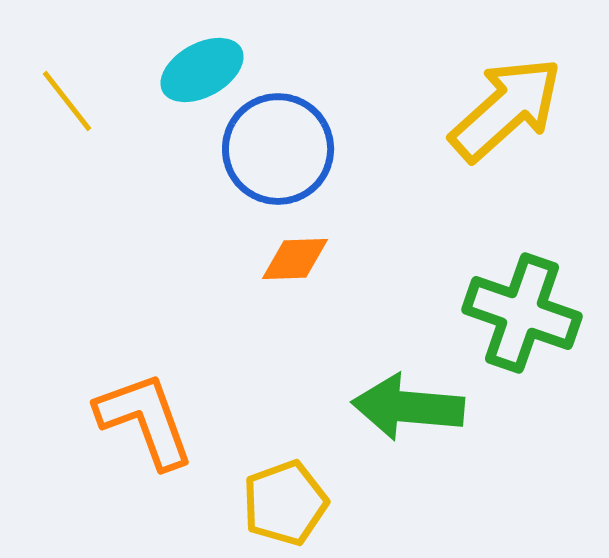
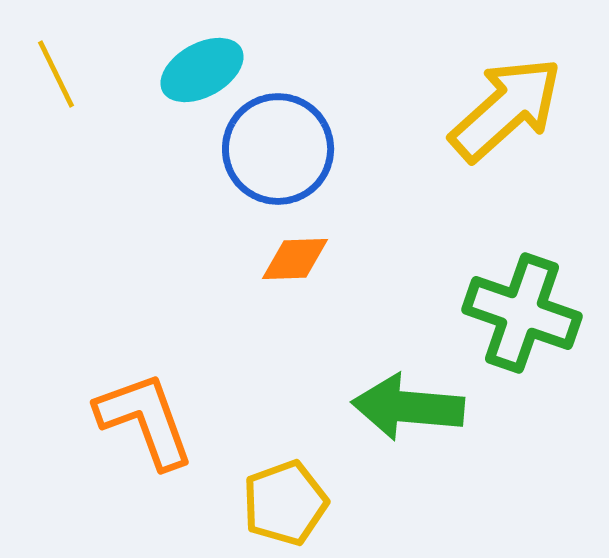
yellow line: moved 11 px left, 27 px up; rotated 12 degrees clockwise
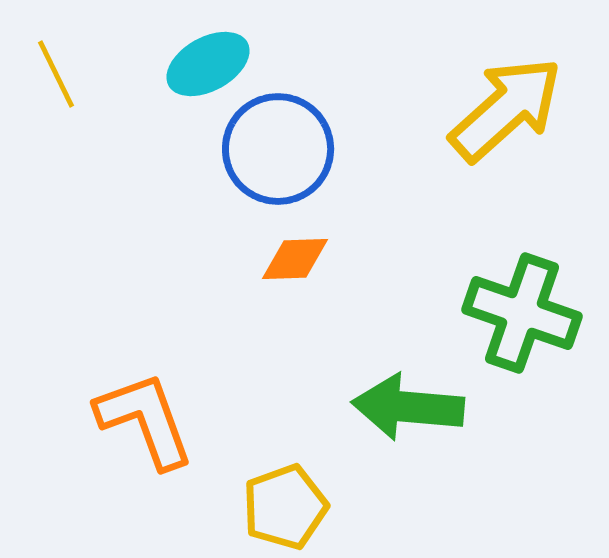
cyan ellipse: moved 6 px right, 6 px up
yellow pentagon: moved 4 px down
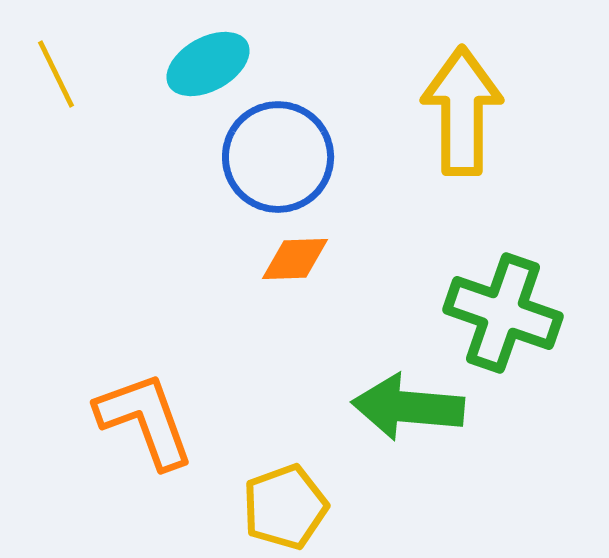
yellow arrow: moved 44 px left, 2 px down; rotated 48 degrees counterclockwise
blue circle: moved 8 px down
green cross: moved 19 px left
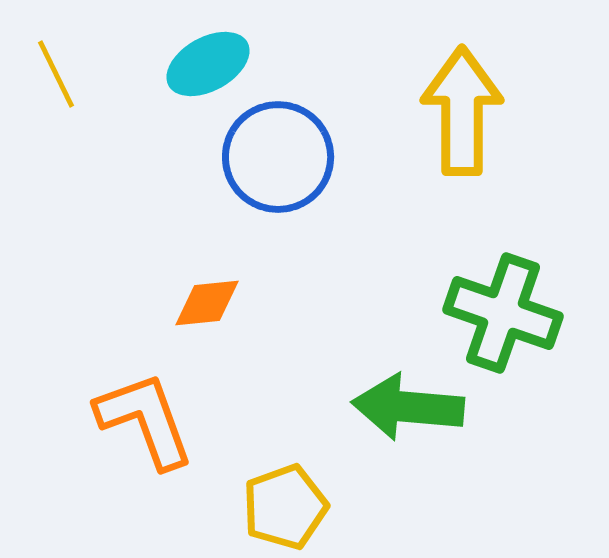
orange diamond: moved 88 px left, 44 px down; rotated 4 degrees counterclockwise
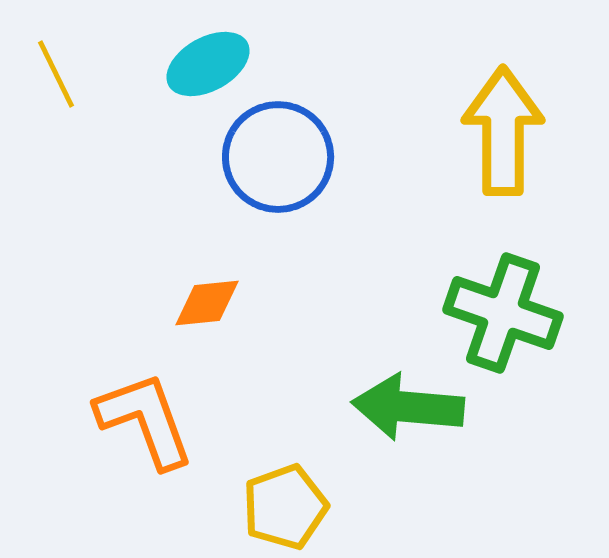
yellow arrow: moved 41 px right, 20 px down
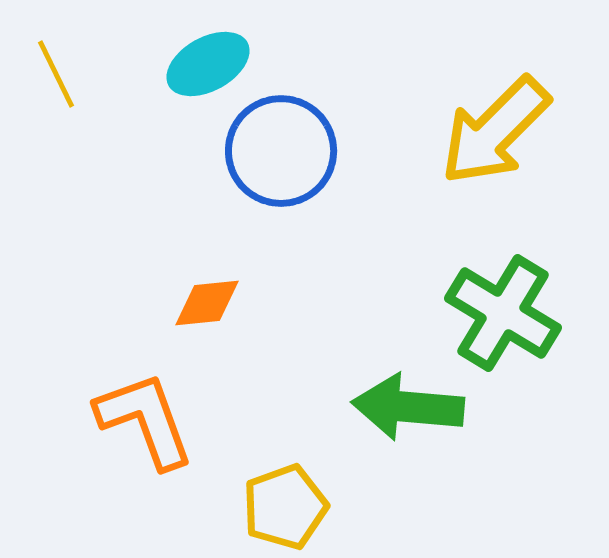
yellow arrow: moved 8 px left; rotated 135 degrees counterclockwise
blue circle: moved 3 px right, 6 px up
green cross: rotated 12 degrees clockwise
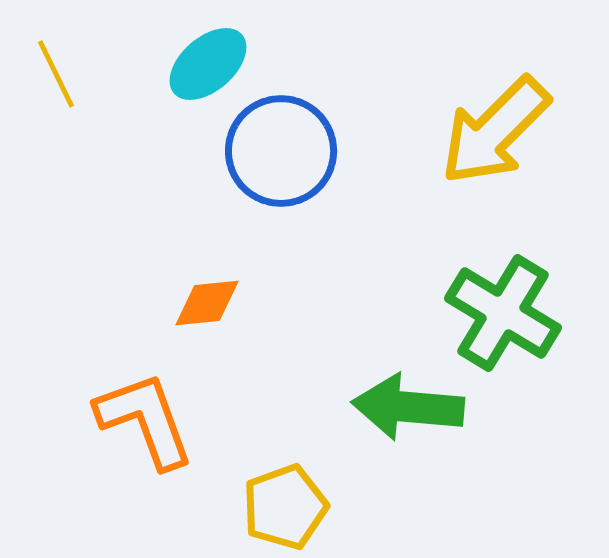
cyan ellipse: rotated 12 degrees counterclockwise
